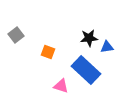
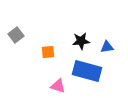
black star: moved 8 px left, 3 px down
orange square: rotated 24 degrees counterclockwise
blue rectangle: moved 1 px right, 1 px down; rotated 28 degrees counterclockwise
pink triangle: moved 3 px left
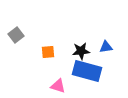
black star: moved 10 px down
blue triangle: moved 1 px left
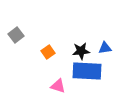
blue triangle: moved 1 px left, 1 px down
orange square: rotated 32 degrees counterclockwise
blue rectangle: rotated 12 degrees counterclockwise
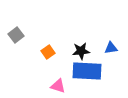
blue triangle: moved 6 px right
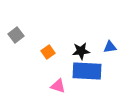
blue triangle: moved 1 px left, 1 px up
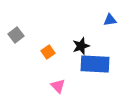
blue triangle: moved 27 px up
black star: moved 5 px up; rotated 12 degrees counterclockwise
blue rectangle: moved 8 px right, 7 px up
pink triangle: rotated 28 degrees clockwise
